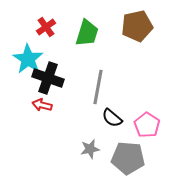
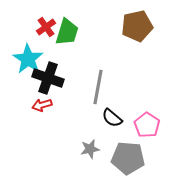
green trapezoid: moved 20 px left, 1 px up
red arrow: rotated 30 degrees counterclockwise
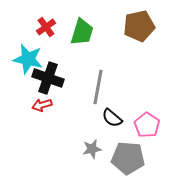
brown pentagon: moved 2 px right
green trapezoid: moved 15 px right
cyan star: rotated 20 degrees counterclockwise
gray star: moved 2 px right
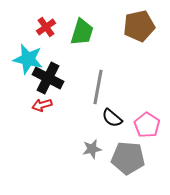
black cross: rotated 8 degrees clockwise
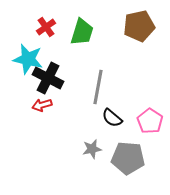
pink pentagon: moved 3 px right, 4 px up
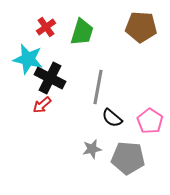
brown pentagon: moved 2 px right, 1 px down; rotated 16 degrees clockwise
black cross: moved 2 px right
red arrow: rotated 24 degrees counterclockwise
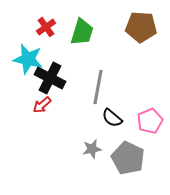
pink pentagon: rotated 15 degrees clockwise
gray pentagon: rotated 20 degrees clockwise
